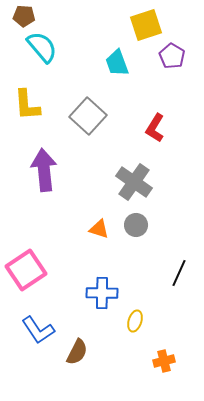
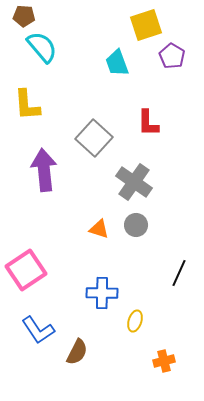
gray square: moved 6 px right, 22 px down
red L-shape: moved 7 px left, 5 px up; rotated 32 degrees counterclockwise
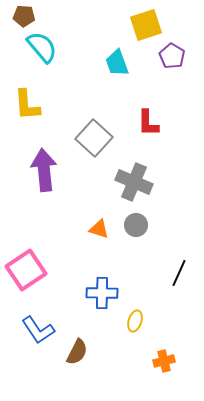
gray cross: rotated 12 degrees counterclockwise
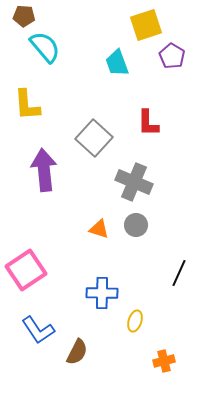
cyan semicircle: moved 3 px right
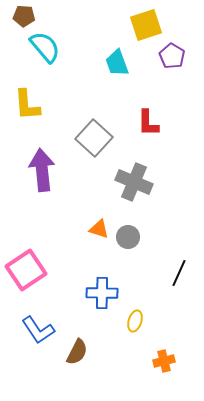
purple arrow: moved 2 px left
gray circle: moved 8 px left, 12 px down
